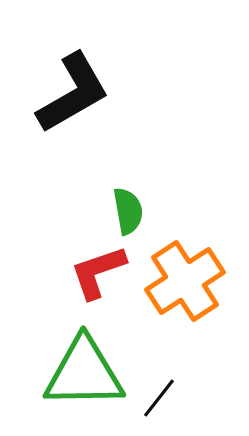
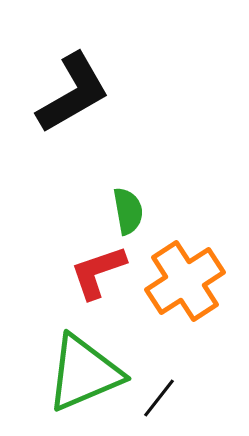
green triangle: rotated 22 degrees counterclockwise
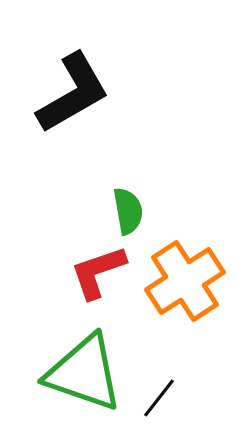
green triangle: rotated 42 degrees clockwise
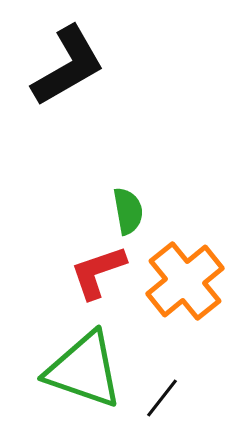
black L-shape: moved 5 px left, 27 px up
orange cross: rotated 6 degrees counterclockwise
green triangle: moved 3 px up
black line: moved 3 px right
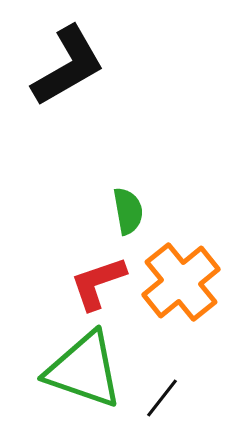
red L-shape: moved 11 px down
orange cross: moved 4 px left, 1 px down
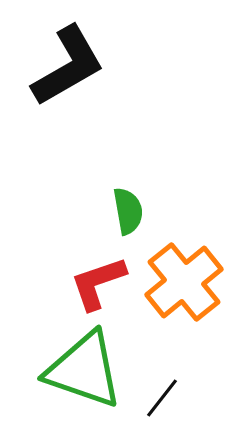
orange cross: moved 3 px right
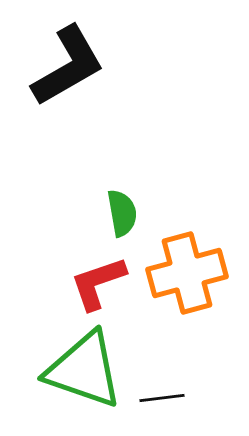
green semicircle: moved 6 px left, 2 px down
orange cross: moved 3 px right, 9 px up; rotated 24 degrees clockwise
black line: rotated 45 degrees clockwise
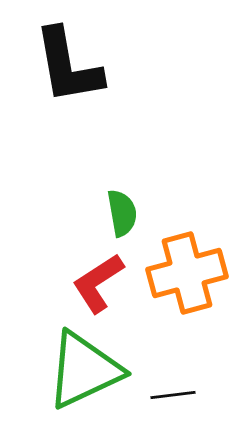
black L-shape: rotated 110 degrees clockwise
red L-shape: rotated 14 degrees counterclockwise
green triangle: rotated 44 degrees counterclockwise
black line: moved 11 px right, 3 px up
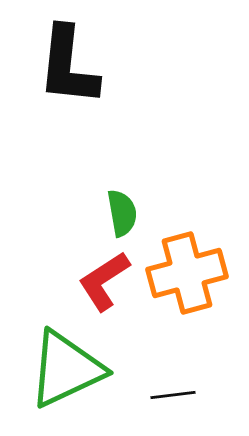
black L-shape: rotated 16 degrees clockwise
red L-shape: moved 6 px right, 2 px up
green triangle: moved 18 px left, 1 px up
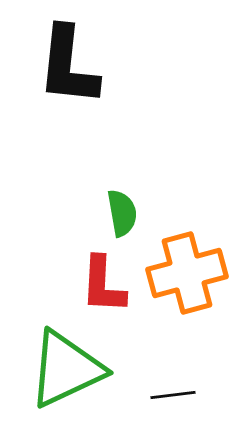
red L-shape: moved 1 px left, 4 px down; rotated 54 degrees counterclockwise
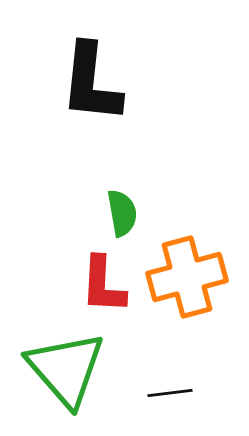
black L-shape: moved 23 px right, 17 px down
orange cross: moved 4 px down
green triangle: rotated 46 degrees counterclockwise
black line: moved 3 px left, 2 px up
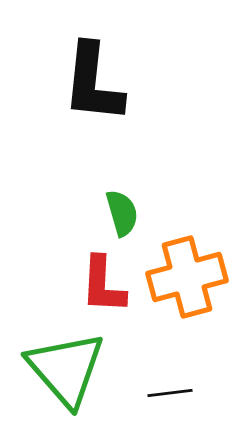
black L-shape: moved 2 px right
green semicircle: rotated 6 degrees counterclockwise
